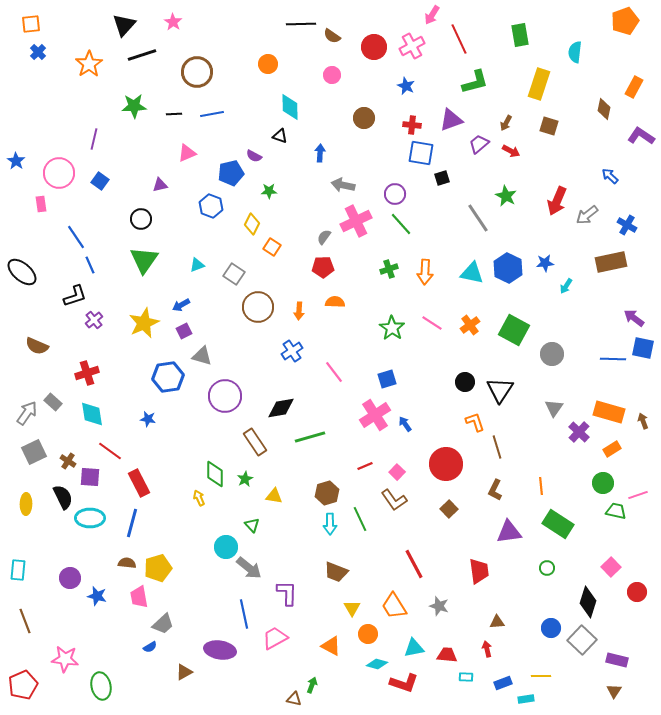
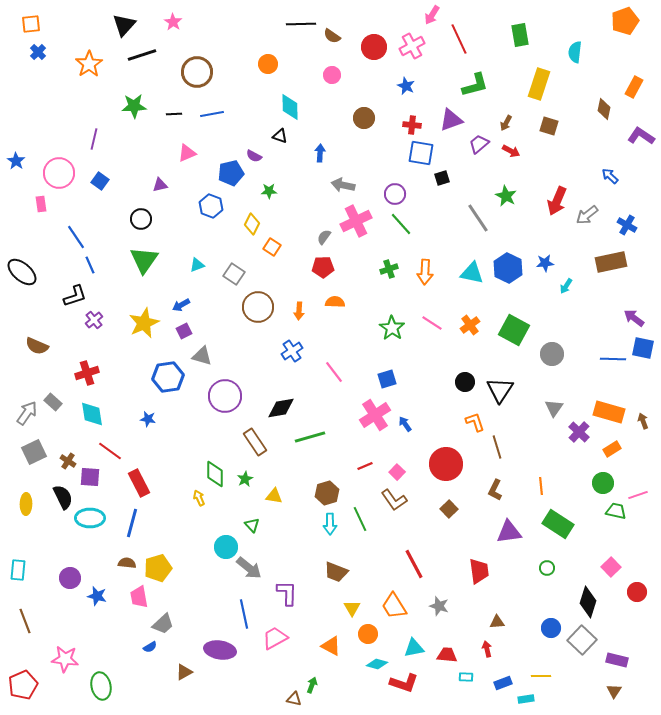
green L-shape at (475, 82): moved 3 px down
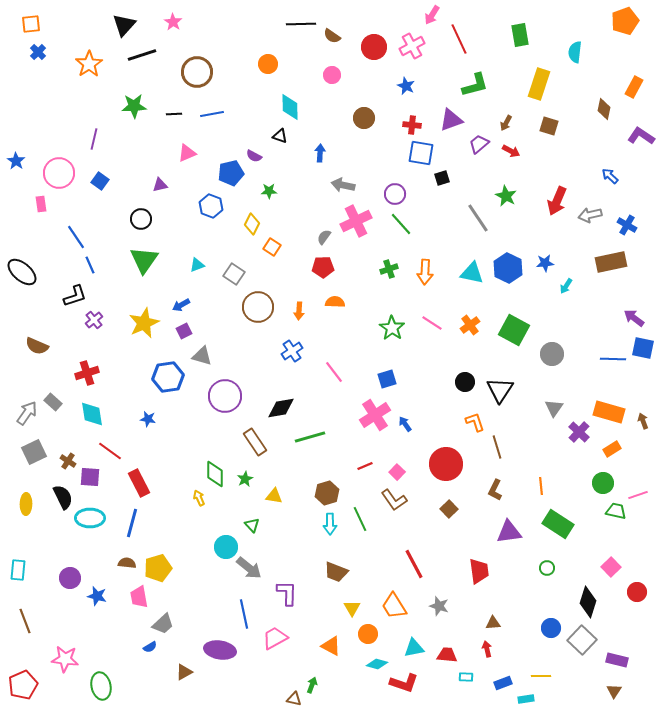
gray arrow at (587, 215): moved 3 px right; rotated 25 degrees clockwise
brown triangle at (497, 622): moved 4 px left, 1 px down
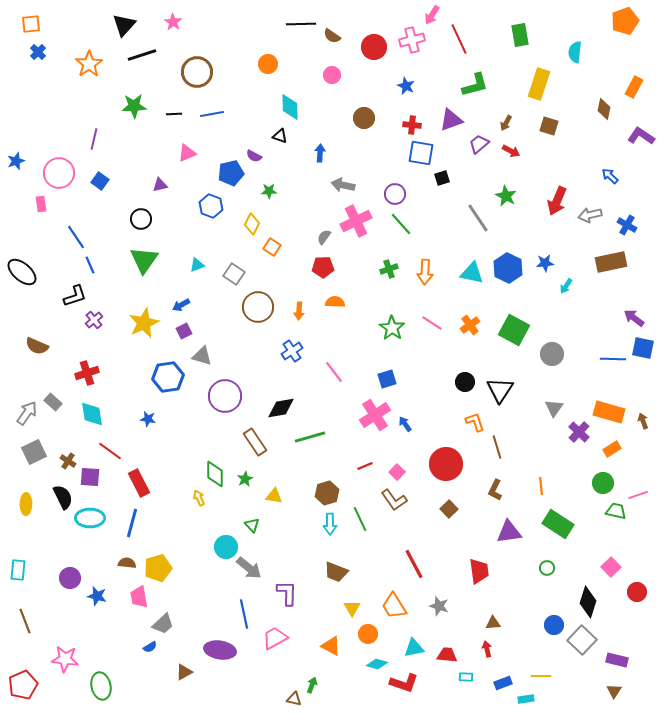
pink cross at (412, 46): moved 6 px up; rotated 15 degrees clockwise
blue star at (16, 161): rotated 18 degrees clockwise
blue circle at (551, 628): moved 3 px right, 3 px up
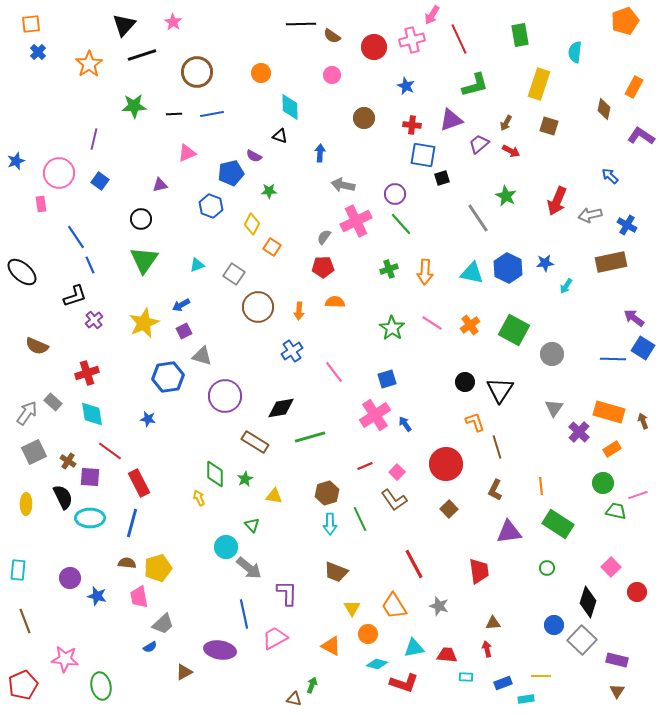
orange circle at (268, 64): moved 7 px left, 9 px down
blue square at (421, 153): moved 2 px right, 2 px down
blue square at (643, 348): rotated 20 degrees clockwise
brown rectangle at (255, 442): rotated 24 degrees counterclockwise
brown triangle at (614, 691): moved 3 px right
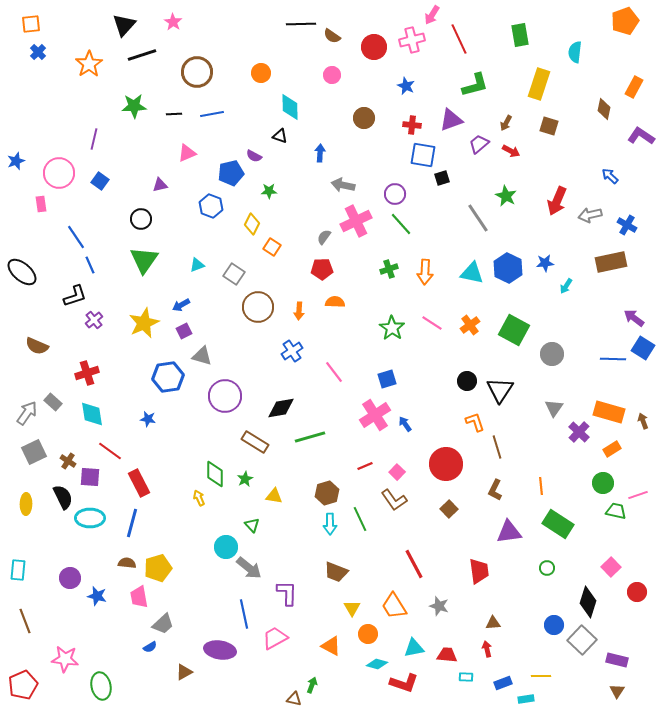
red pentagon at (323, 267): moved 1 px left, 2 px down
black circle at (465, 382): moved 2 px right, 1 px up
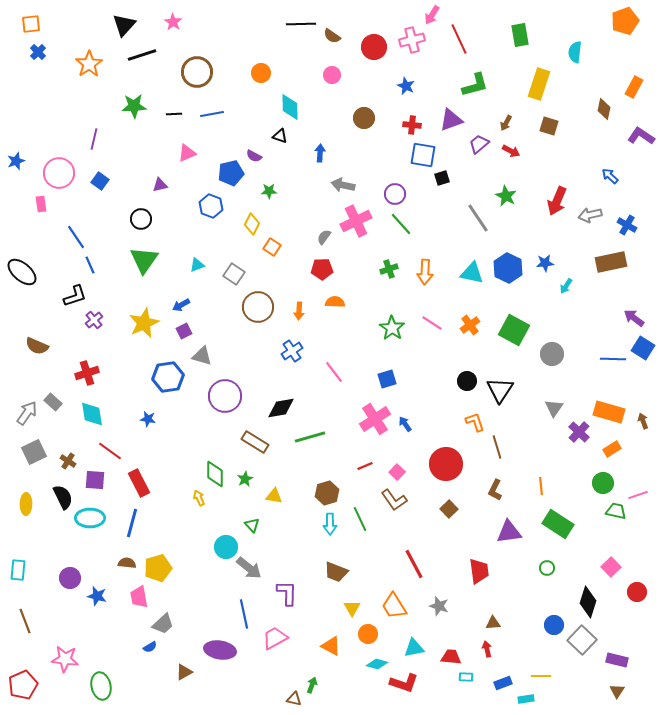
pink cross at (375, 415): moved 4 px down
purple square at (90, 477): moved 5 px right, 3 px down
red trapezoid at (447, 655): moved 4 px right, 2 px down
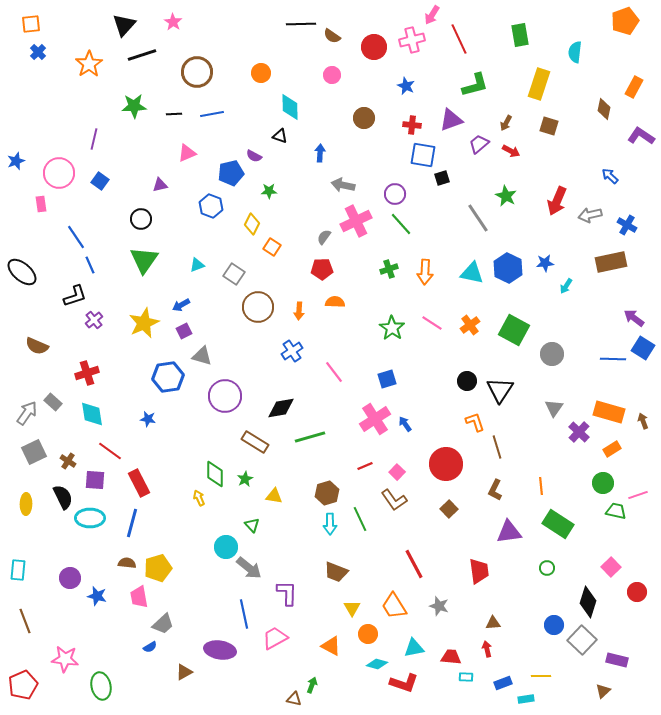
brown triangle at (617, 691): moved 14 px left; rotated 14 degrees clockwise
